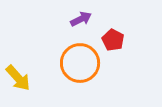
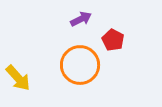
orange circle: moved 2 px down
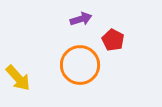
purple arrow: rotated 10 degrees clockwise
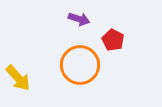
purple arrow: moved 2 px left; rotated 35 degrees clockwise
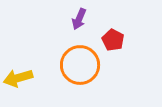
purple arrow: rotated 95 degrees clockwise
yellow arrow: rotated 116 degrees clockwise
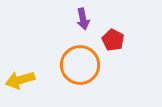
purple arrow: moved 4 px right; rotated 35 degrees counterclockwise
yellow arrow: moved 2 px right, 2 px down
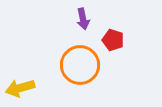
red pentagon: rotated 10 degrees counterclockwise
yellow arrow: moved 8 px down
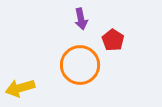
purple arrow: moved 2 px left
red pentagon: rotated 15 degrees clockwise
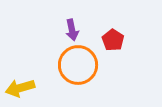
purple arrow: moved 9 px left, 11 px down
orange circle: moved 2 px left
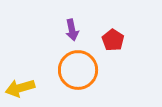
orange circle: moved 5 px down
